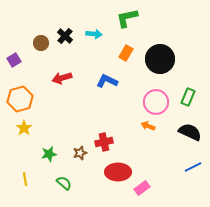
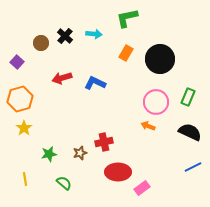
purple square: moved 3 px right, 2 px down; rotated 16 degrees counterclockwise
blue L-shape: moved 12 px left, 2 px down
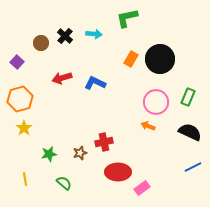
orange rectangle: moved 5 px right, 6 px down
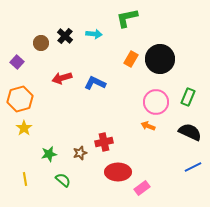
green semicircle: moved 1 px left, 3 px up
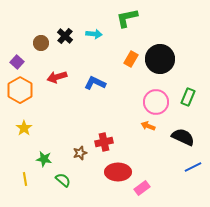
red arrow: moved 5 px left, 1 px up
orange hexagon: moved 9 px up; rotated 15 degrees counterclockwise
black semicircle: moved 7 px left, 5 px down
green star: moved 5 px left, 5 px down; rotated 21 degrees clockwise
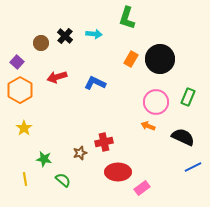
green L-shape: rotated 60 degrees counterclockwise
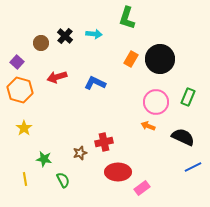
orange hexagon: rotated 15 degrees counterclockwise
green semicircle: rotated 21 degrees clockwise
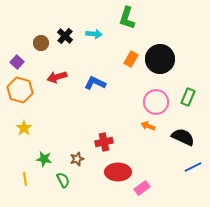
brown star: moved 3 px left, 6 px down
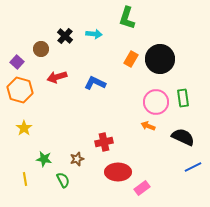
brown circle: moved 6 px down
green rectangle: moved 5 px left, 1 px down; rotated 30 degrees counterclockwise
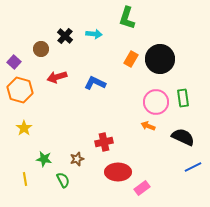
purple square: moved 3 px left
